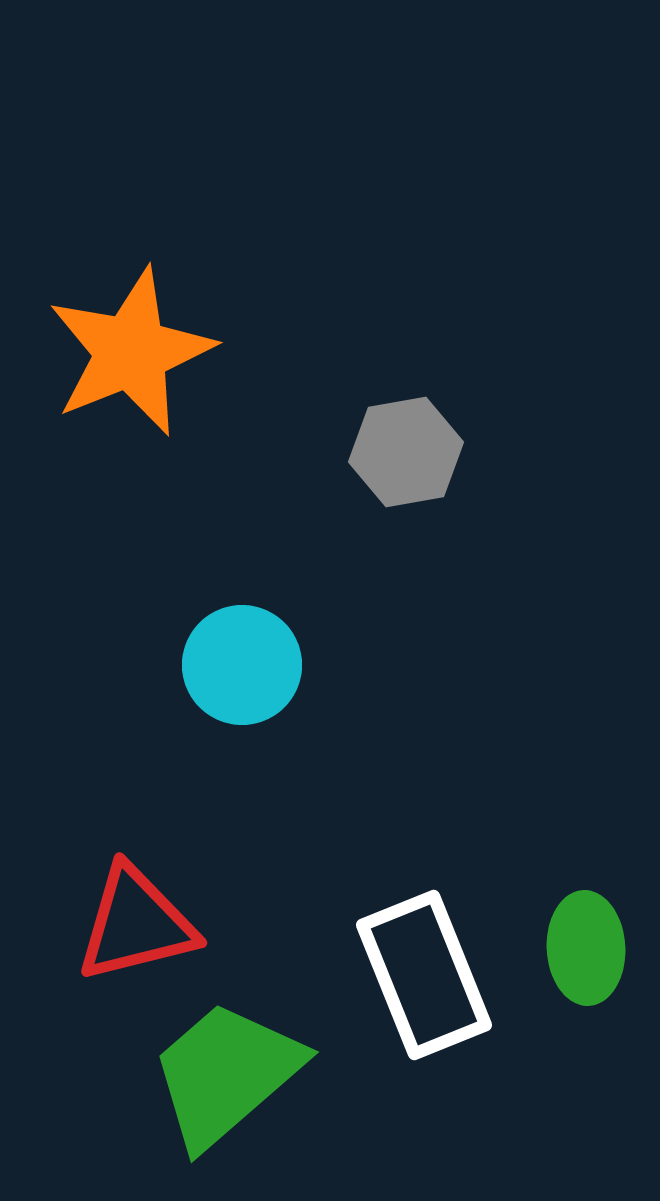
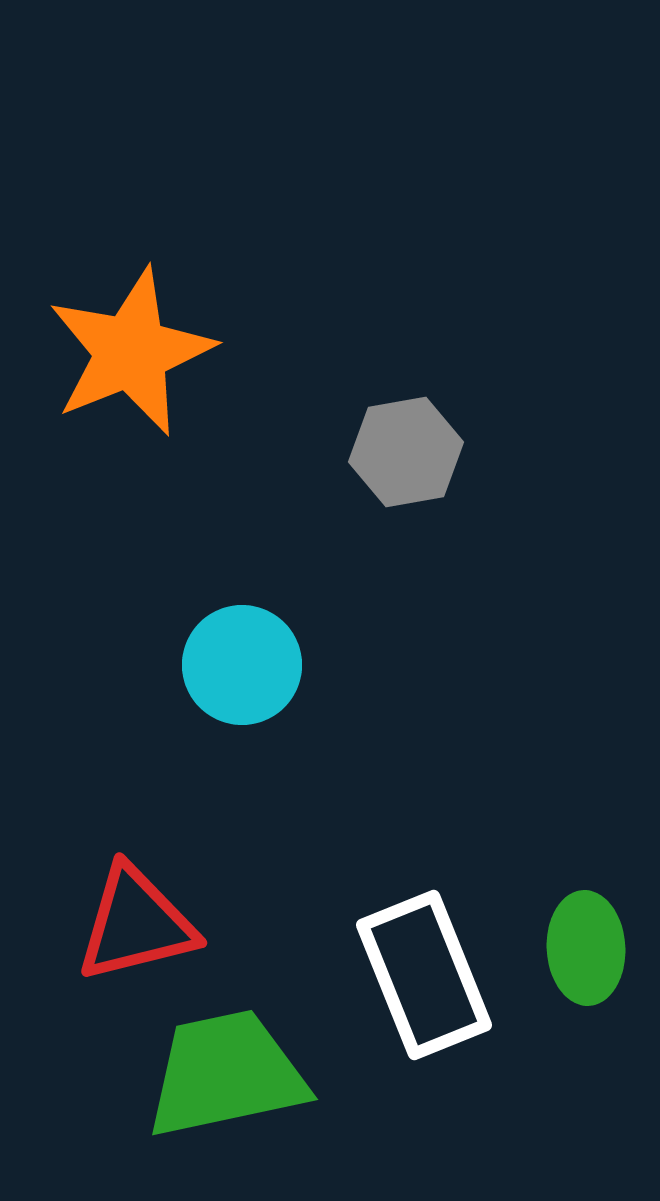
green trapezoid: rotated 29 degrees clockwise
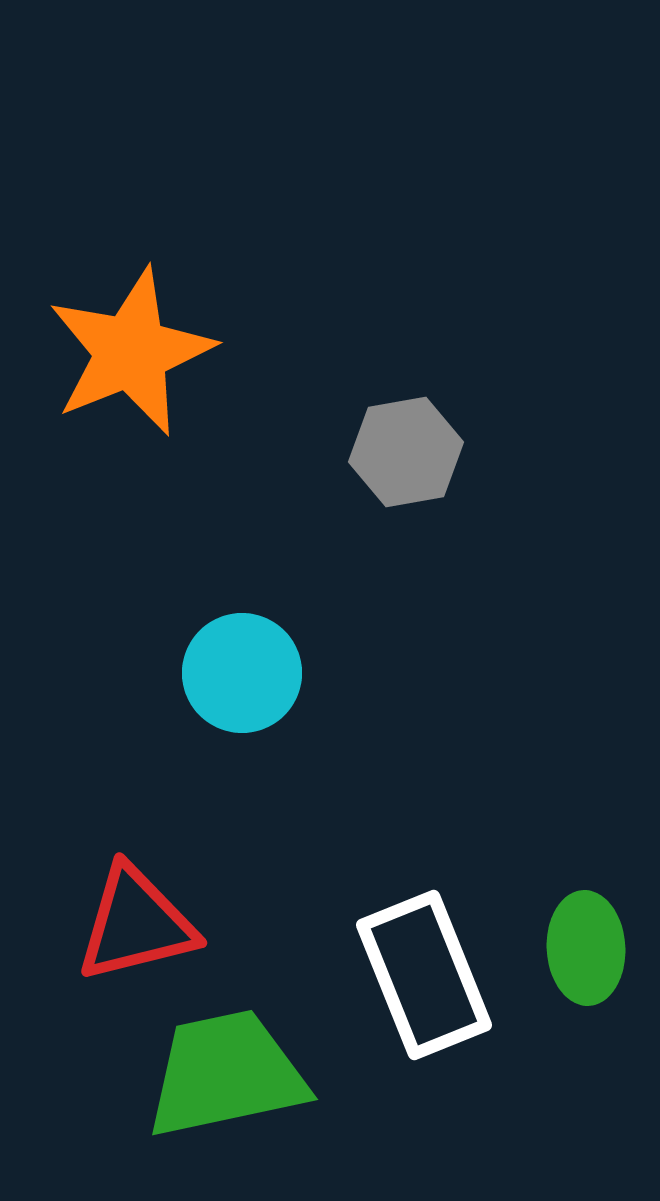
cyan circle: moved 8 px down
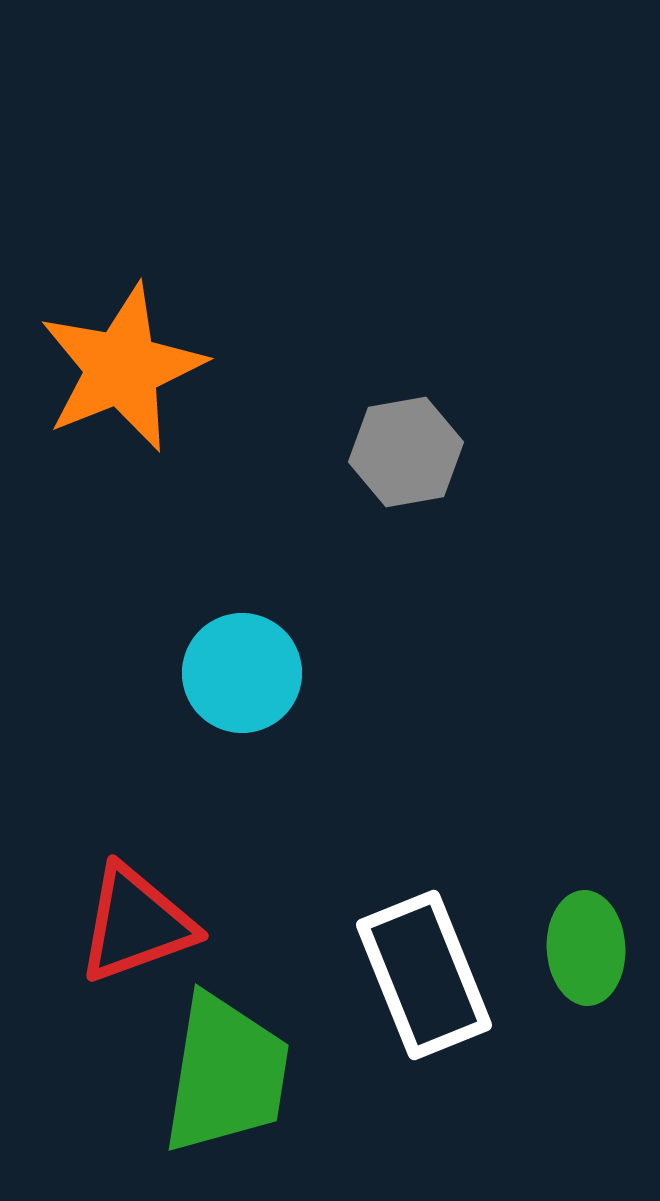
orange star: moved 9 px left, 16 px down
red triangle: rotated 6 degrees counterclockwise
green trapezoid: rotated 111 degrees clockwise
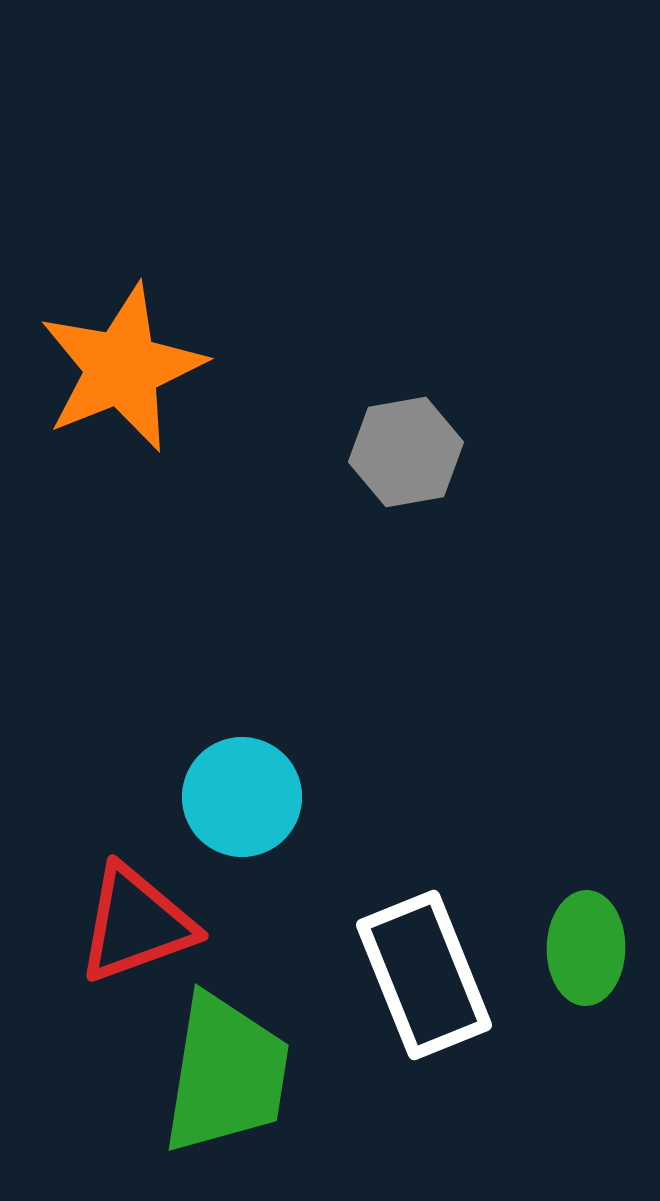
cyan circle: moved 124 px down
green ellipse: rotated 4 degrees clockwise
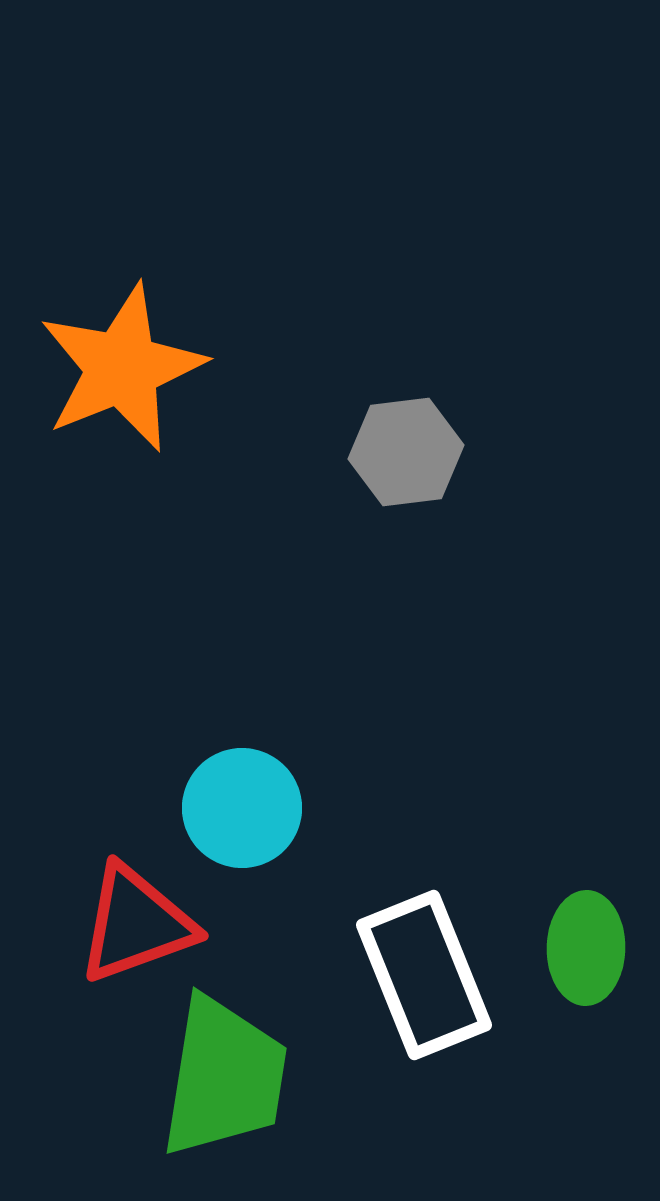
gray hexagon: rotated 3 degrees clockwise
cyan circle: moved 11 px down
green trapezoid: moved 2 px left, 3 px down
